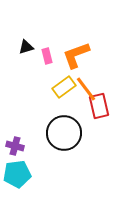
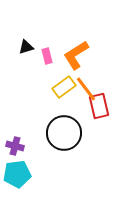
orange L-shape: rotated 12 degrees counterclockwise
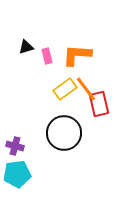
orange L-shape: moved 1 px right; rotated 36 degrees clockwise
yellow rectangle: moved 1 px right, 2 px down
red rectangle: moved 2 px up
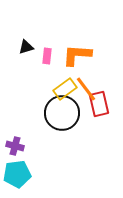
pink rectangle: rotated 21 degrees clockwise
black circle: moved 2 px left, 20 px up
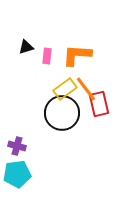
purple cross: moved 2 px right
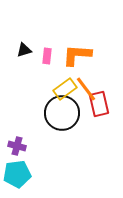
black triangle: moved 2 px left, 3 px down
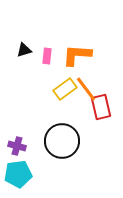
red rectangle: moved 2 px right, 3 px down
black circle: moved 28 px down
cyan pentagon: moved 1 px right
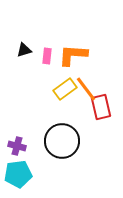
orange L-shape: moved 4 px left
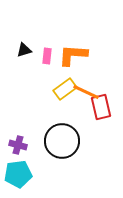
orange line: moved 3 px down; rotated 28 degrees counterclockwise
purple cross: moved 1 px right, 1 px up
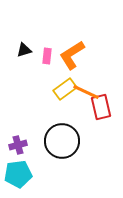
orange L-shape: moved 1 px left; rotated 36 degrees counterclockwise
purple cross: rotated 30 degrees counterclockwise
